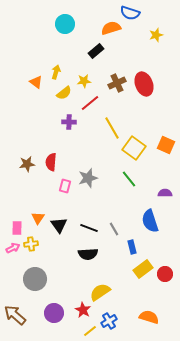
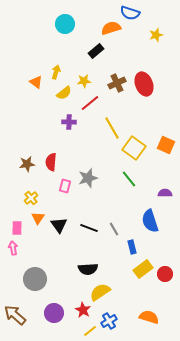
yellow cross at (31, 244): moved 46 px up; rotated 32 degrees counterclockwise
pink arrow at (13, 248): rotated 72 degrees counterclockwise
black semicircle at (88, 254): moved 15 px down
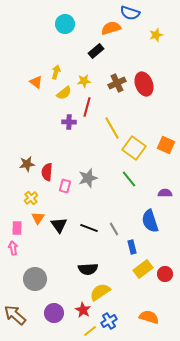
red line at (90, 103): moved 3 px left, 4 px down; rotated 36 degrees counterclockwise
red semicircle at (51, 162): moved 4 px left, 10 px down
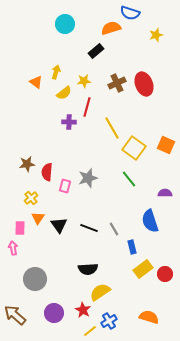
pink rectangle at (17, 228): moved 3 px right
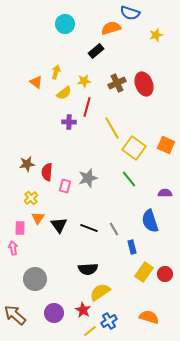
yellow rectangle at (143, 269): moved 1 px right, 3 px down; rotated 18 degrees counterclockwise
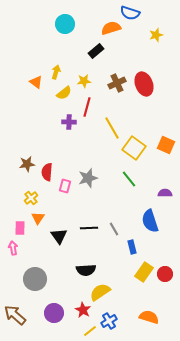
black triangle at (59, 225): moved 11 px down
black line at (89, 228): rotated 24 degrees counterclockwise
black semicircle at (88, 269): moved 2 px left, 1 px down
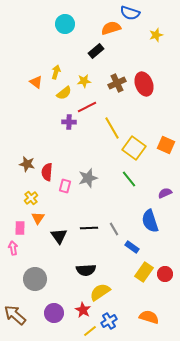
red line at (87, 107): rotated 48 degrees clockwise
brown star at (27, 164): rotated 21 degrees clockwise
purple semicircle at (165, 193): rotated 24 degrees counterclockwise
blue rectangle at (132, 247): rotated 40 degrees counterclockwise
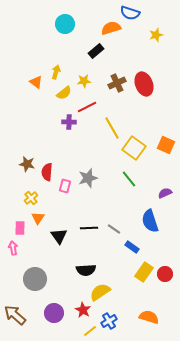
gray line at (114, 229): rotated 24 degrees counterclockwise
